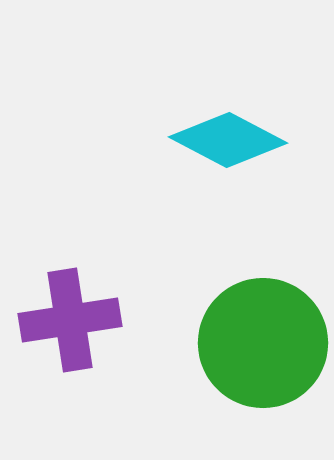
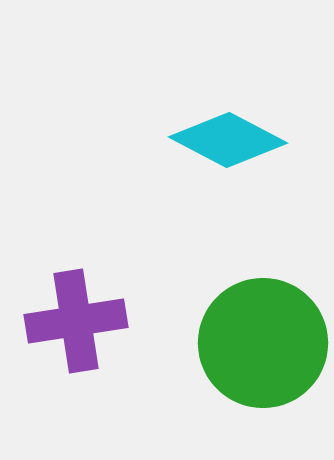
purple cross: moved 6 px right, 1 px down
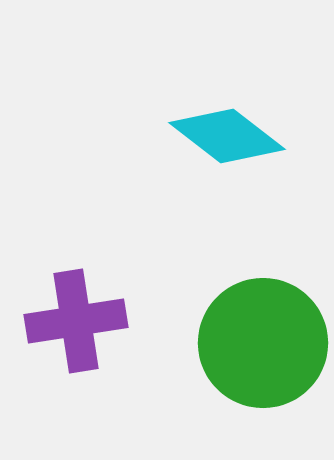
cyan diamond: moved 1 px left, 4 px up; rotated 10 degrees clockwise
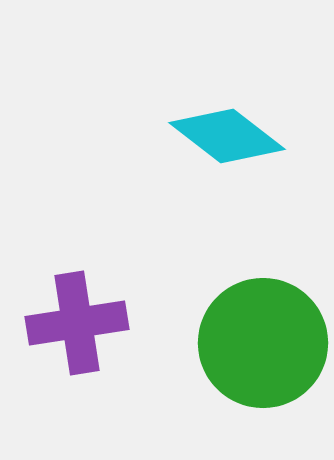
purple cross: moved 1 px right, 2 px down
